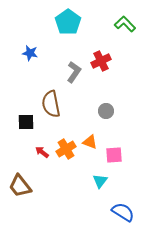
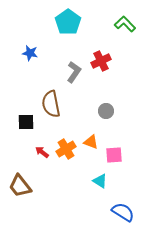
orange triangle: moved 1 px right
cyan triangle: rotated 35 degrees counterclockwise
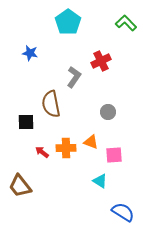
green L-shape: moved 1 px right, 1 px up
gray L-shape: moved 5 px down
gray circle: moved 2 px right, 1 px down
orange cross: moved 1 px up; rotated 30 degrees clockwise
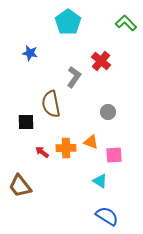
red cross: rotated 24 degrees counterclockwise
blue semicircle: moved 16 px left, 4 px down
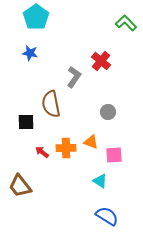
cyan pentagon: moved 32 px left, 5 px up
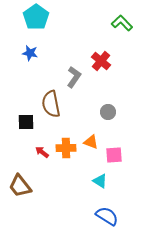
green L-shape: moved 4 px left
